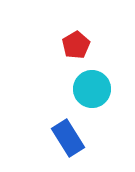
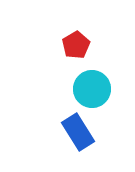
blue rectangle: moved 10 px right, 6 px up
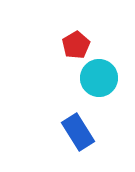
cyan circle: moved 7 px right, 11 px up
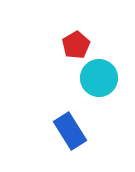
blue rectangle: moved 8 px left, 1 px up
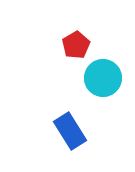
cyan circle: moved 4 px right
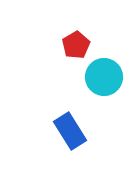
cyan circle: moved 1 px right, 1 px up
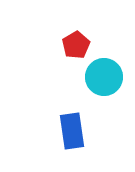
blue rectangle: moved 2 px right; rotated 24 degrees clockwise
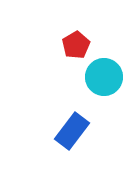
blue rectangle: rotated 45 degrees clockwise
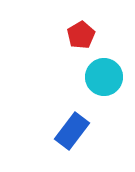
red pentagon: moved 5 px right, 10 px up
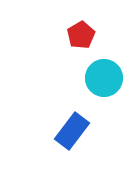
cyan circle: moved 1 px down
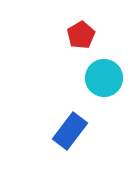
blue rectangle: moved 2 px left
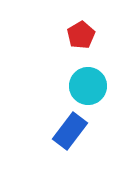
cyan circle: moved 16 px left, 8 px down
